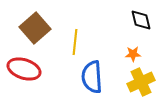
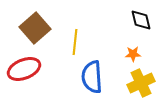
red ellipse: rotated 40 degrees counterclockwise
yellow cross: moved 1 px down
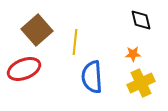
brown square: moved 2 px right, 2 px down
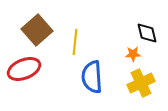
black diamond: moved 6 px right, 13 px down
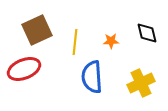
brown square: rotated 16 degrees clockwise
orange star: moved 22 px left, 13 px up
